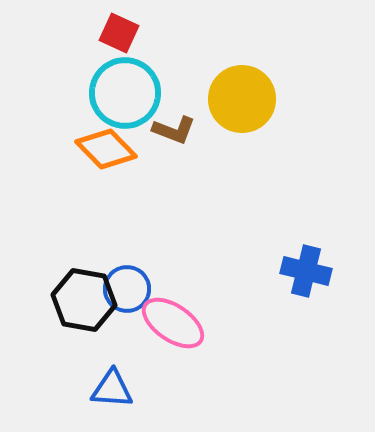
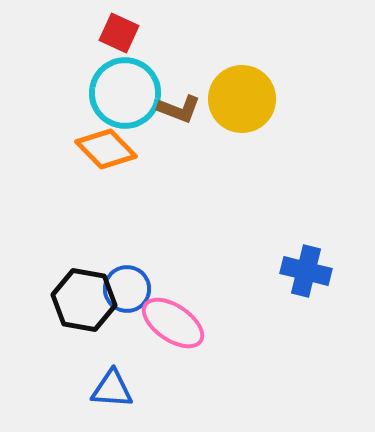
brown L-shape: moved 5 px right, 21 px up
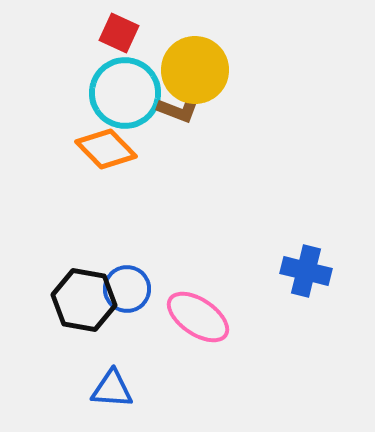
yellow circle: moved 47 px left, 29 px up
pink ellipse: moved 25 px right, 6 px up
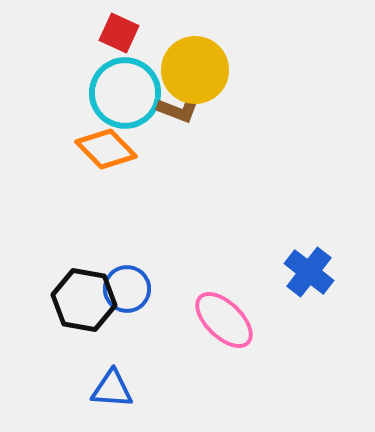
blue cross: moved 3 px right, 1 px down; rotated 24 degrees clockwise
pink ellipse: moved 26 px right, 3 px down; rotated 10 degrees clockwise
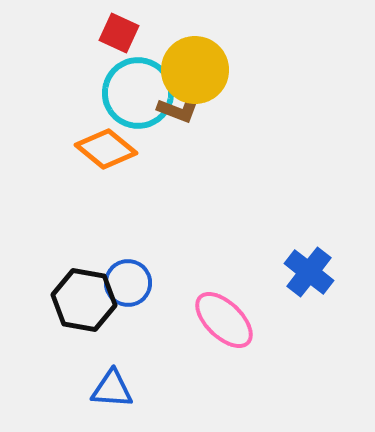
cyan circle: moved 13 px right
orange diamond: rotated 6 degrees counterclockwise
blue circle: moved 1 px right, 6 px up
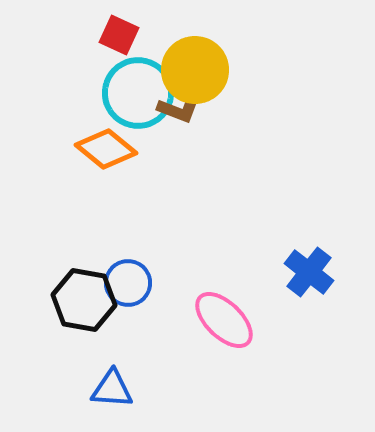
red square: moved 2 px down
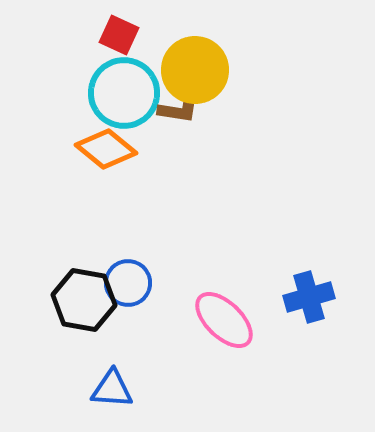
cyan circle: moved 14 px left
brown L-shape: rotated 12 degrees counterclockwise
blue cross: moved 25 px down; rotated 36 degrees clockwise
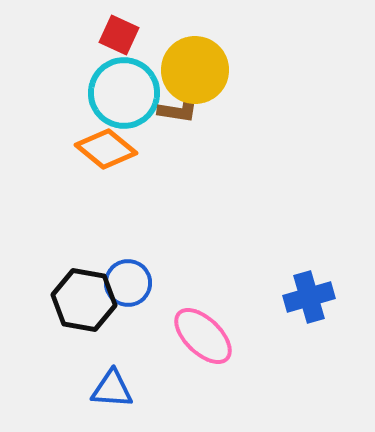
pink ellipse: moved 21 px left, 16 px down
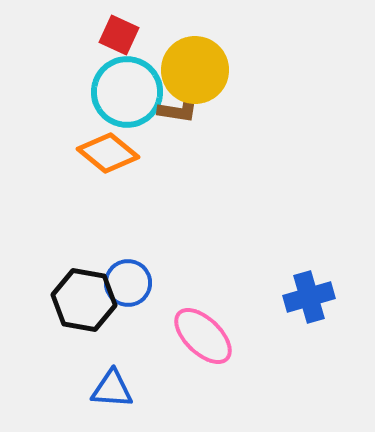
cyan circle: moved 3 px right, 1 px up
orange diamond: moved 2 px right, 4 px down
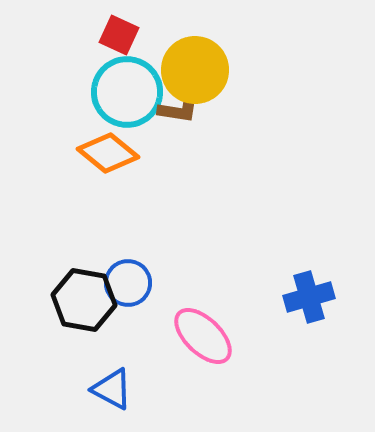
blue triangle: rotated 24 degrees clockwise
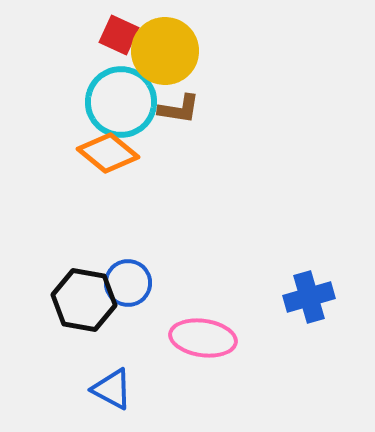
yellow circle: moved 30 px left, 19 px up
cyan circle: moved 6 px left, 10 px down
pink ellipse: moved 2 px down; rotated 36 degrees counterclockwise
